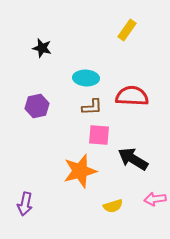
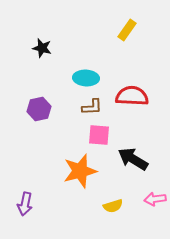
purple hexagon: moved 2 px right, 3 px down
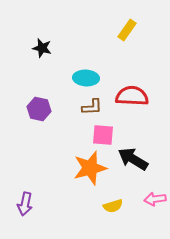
purple hexagon: rotated 25 degrees clockwise
pink square: moved 4 px right
orange star: moved 10 px right, 3 px up
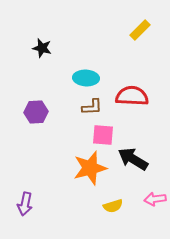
yellow rectangle: moved 13 px right; rotated 10 degrees clockwise
purple hexagon: moved 3 px left, 3 px down; rotated 15 degrees counterclockwise
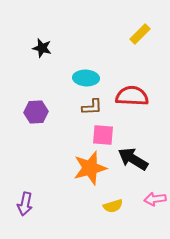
yellow rectangle: moved 4 px down
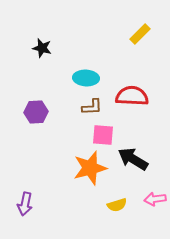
yellow semicircle: moved 4 px right, 1 px up
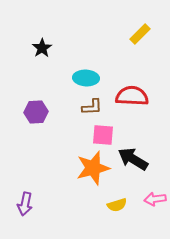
black star: rotated 24 degrees clockwise
orange star: moved 3 px right
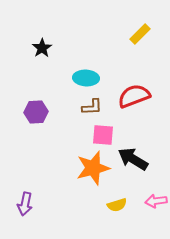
red semicircle: moved 2 px right; rotated 24 degrees counterclockwise
pink arrow: moved 1 px right, 2 px down
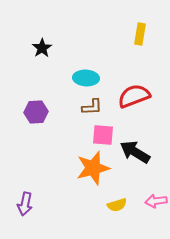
yellow rectangle: rotated 35 degrees counterclockwise
black arrow: moved 2 px right, 7 px up
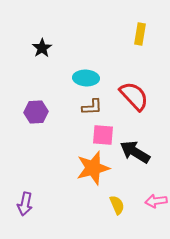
red semicircle: rotated 68 degrees clockwise
yellow semicircle: rotated 96 degrees counterclockwise
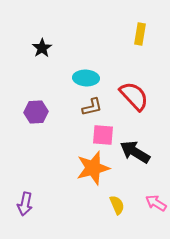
brown L-shape: rotated 10 degrees counterclockwise
pink arrow: moved 2 px down; rotated 40 degrees clockwise
